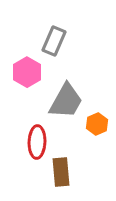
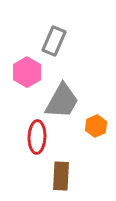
gray trapezoid: moved 4 px left
orange hexagon: moved 1 px left, 2 px down
red ellipse: moved 5 px up
brown rectangle: moved 4 px down; rotated 8 degrees clockwise
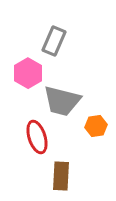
pink hexagon: moved 1 px right, 1 px down
gray trapezoid: rotated 75 degrees clockwise
orange hexagon: rotated 15 degrees clockwise
red ellipse: rotated 20 degrees counterclockwise
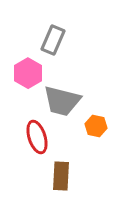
gray rectangle: moved 1 px left, 1 px up
orange hexagon: rotated 20 degrees clockwise
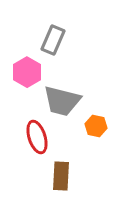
pink hexagon: moved 1 px left, 1 px up
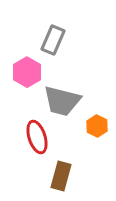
orange hexagon: moved 1 px right; rotated 15 degrees clockwise
brown rectangle: rotated 12 degrees clockwise
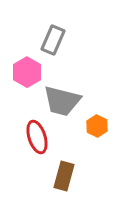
brown rectangle: moved 3 px right
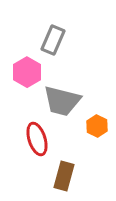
red ellipse: moved 2 px down
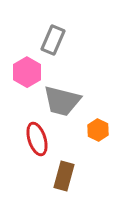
orange hexagon: moved 1 px right, 4 px down
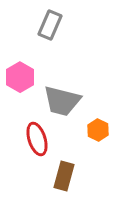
gray rectangle: moved 3 px left, 15 px up
pink hexagon: moved 7 px left, 5 px down
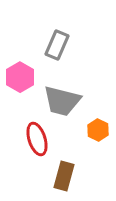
gray rectangle: moved 7 px right, 20 px down
